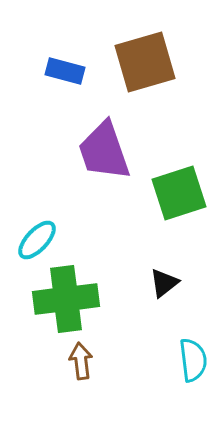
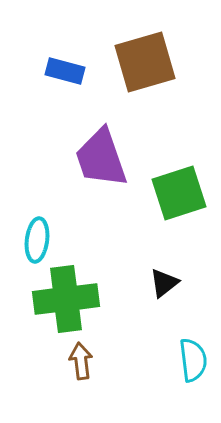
purple trapezoid: moved 3 px left, 7 px down
cyan ellipse: rotated 36 degrees counterclockwise
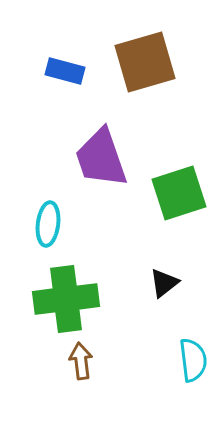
cyan ellipse: moved 11 px right, 16 px up
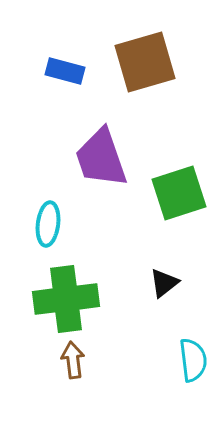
brown arrow: moved 8 px left, 1 px up
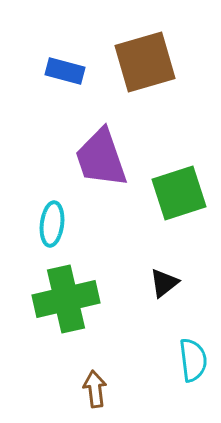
cyan ellipse: moved 4 px right
green cross: rotated 6 degrees counterclockwise
brown arrow: moved 22 px right, 29 px down
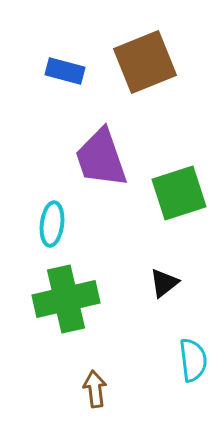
brown square: rotated 6 degrees counterclockwise
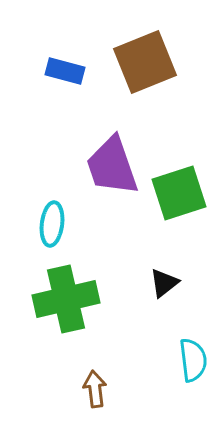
purple trapezoid: moved 11 px right, 8 px down
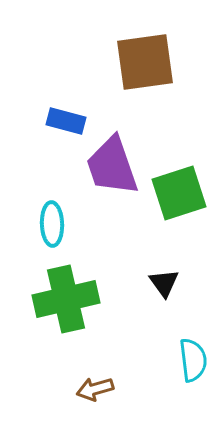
brown square: rotated 14 degrees clockwise
blue rectangle: moved 1 px right, 50 px down
cyan ellipse: rotated 9 degrees counterclockwise
black triangle: rotated 28 degrees counterclockwise
brown arrow: rotated 99 degrees counterclockwise
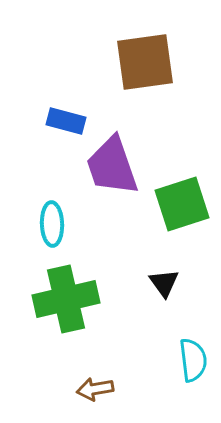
green square: moved 3 px right, 11 px down
brown arrow: rotated 6 degrees clockwise
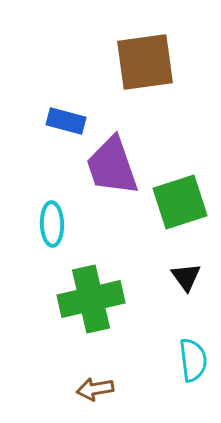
green square: moved 2 px left, 2 px up
black triangle: moved 22 px right, 6 px up
green cross: moved 25 px right
